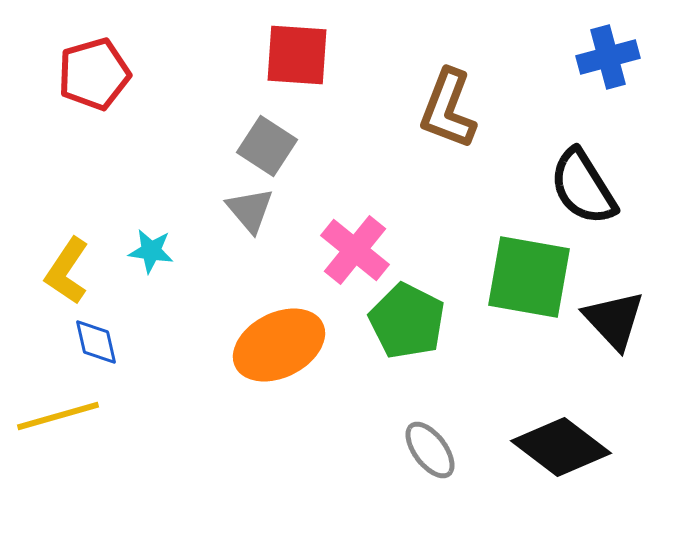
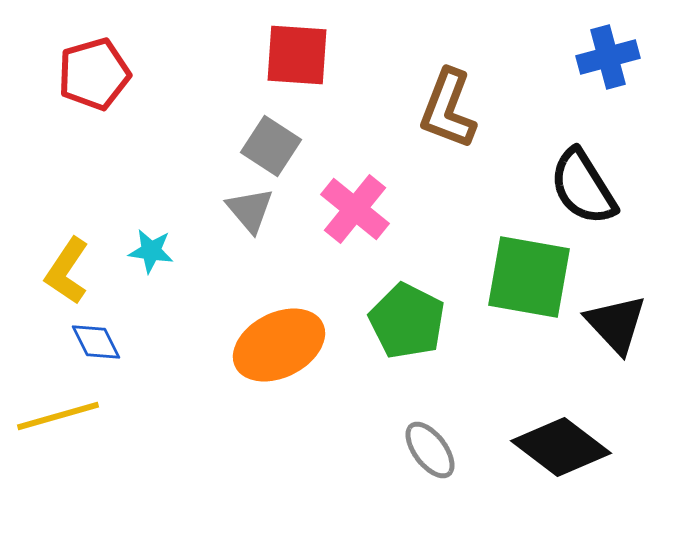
gray square: moved 4 px right
pink cross: moved 41 px up
black triangle: moved 2 px right, 4 px down
blue diamond: rotated 14 degrees counterclockwise
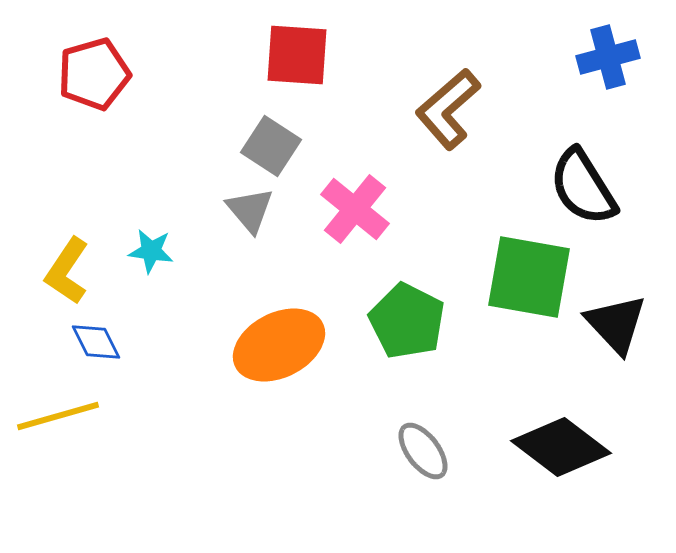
brown L-shape: rotated 28 degrees clockwise
gray ellipse: moved 7 px left, 1 px down
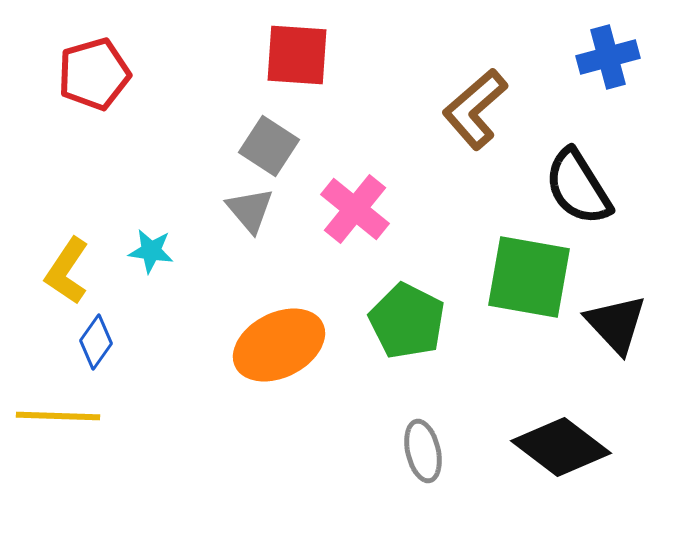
brown L-shape: moved 27 px right
gray square: moved 2 px left
black semicircle: moved 5 px left
blue diamond: rotated 62 degrees clockwise
yellow line: rotated 18 degrees clockwise
gray ellipse: rotated 24 degrees clockwise
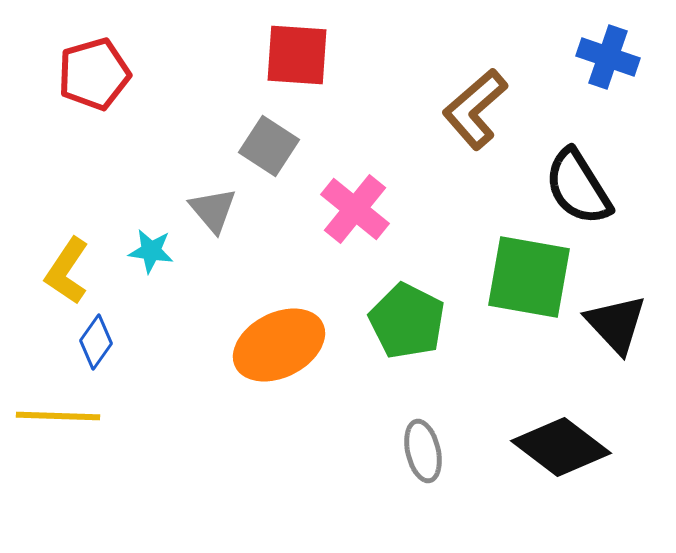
blue cross: rotated 34 degrees clockwise
gray triangle: moved 37 px left
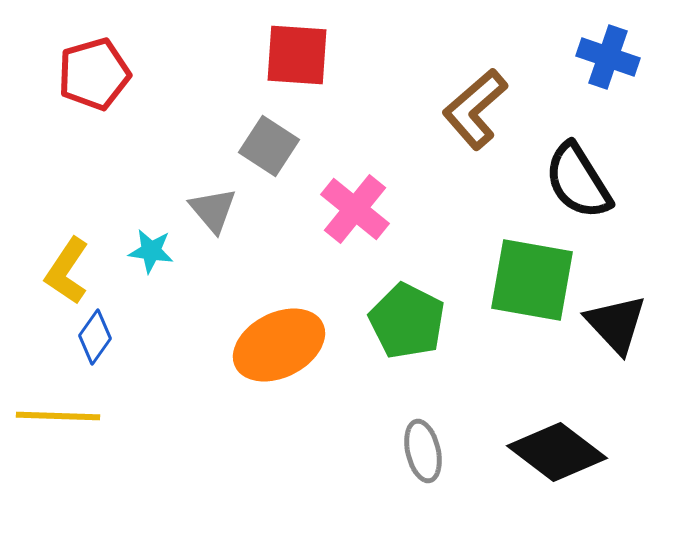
black semicircle: moved 6 px up
green square: moved 3 px right, 3 px down
blue diamond: moved 1 px left, 5 px up
black diamond: moved 4 px left, 5 px down
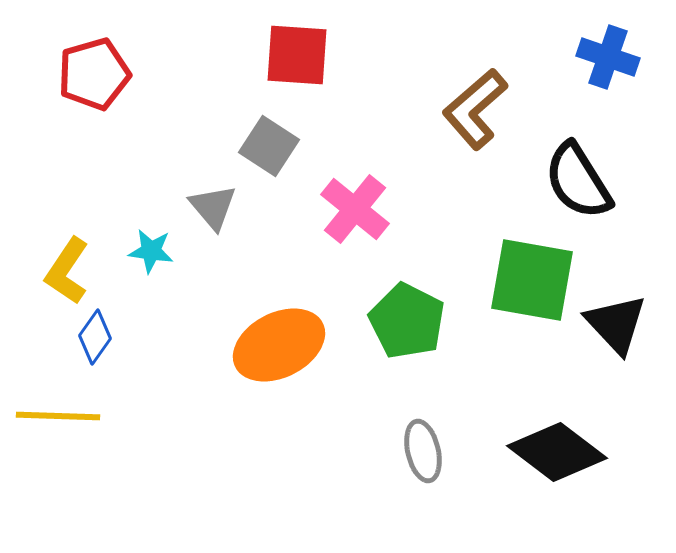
gray triangle: moved 3 px up
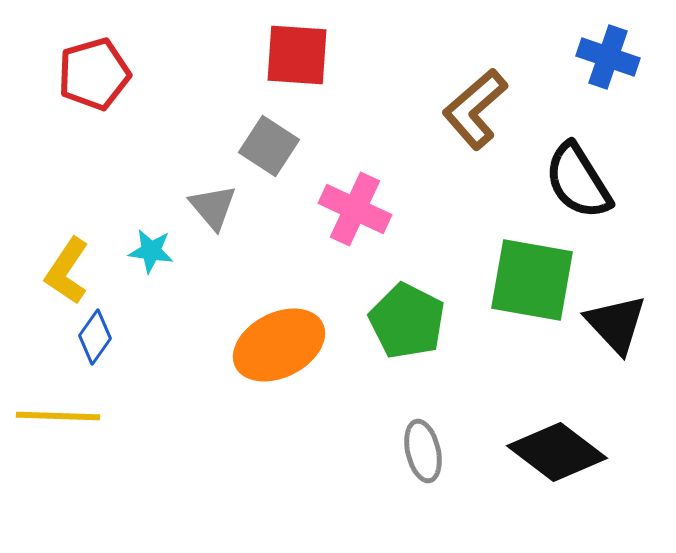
pink cross: rotated 14 degrees counterclockwise
